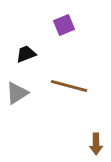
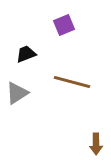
brown line: moved 3 px right, 4 px up
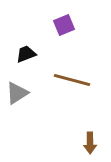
brown line: moved 2 px up
brown arrow: moved 6 px left, 1 px up
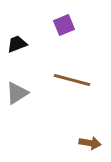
black trapezoid: moved 9 px left, 10 px up
brown arrow: rotated 80 degrees counterclockwise
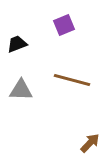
gray triangle: moved 4 px right, 3 px up; rotated 35 degrees clockwise
brown arrow: rotated 55 degrees counterclockwise
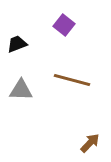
purple square: rotated 30 degrees counterclockwise
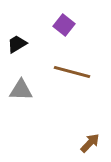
black trapezoid: rotated 10 degrees counterclockwise
brown line: moved 8 px up
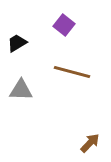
black trapezoid: moved 1 px up
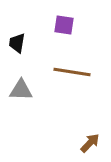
purple square: rotated 30 degrees counterclockwise
black trapezoid: rotated 50 degrees counterclockwise
brown line: rotated 6 degrees counterclockwise
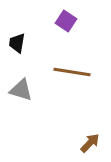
purple square: moved 2 px right, 4 px up; rotated 25 degrees clockwise
gray triangle: rotated 15 degrees clockwise
